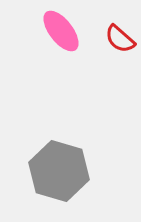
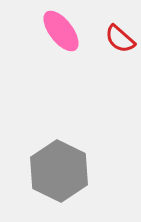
gray hexagon: rotated 10 degrees clockwise
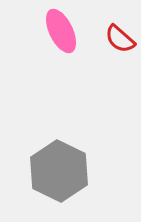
pink ellipse: rotated 12 degrees clockwise
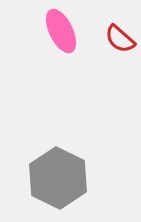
gray hexagon: moved 1 px left, 7 px down
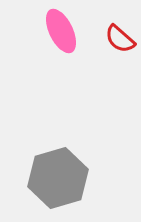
gray hexagon: rotated 18 degrees clockwise
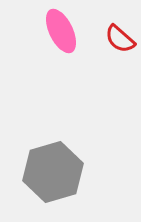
gray hexagon: moved 5 px left, 6 px up
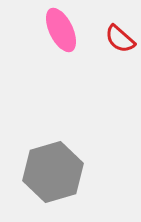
pink ellipse: moved 1 px up
